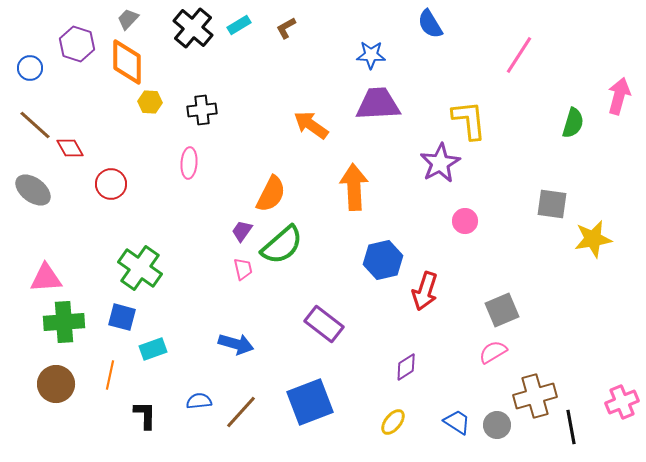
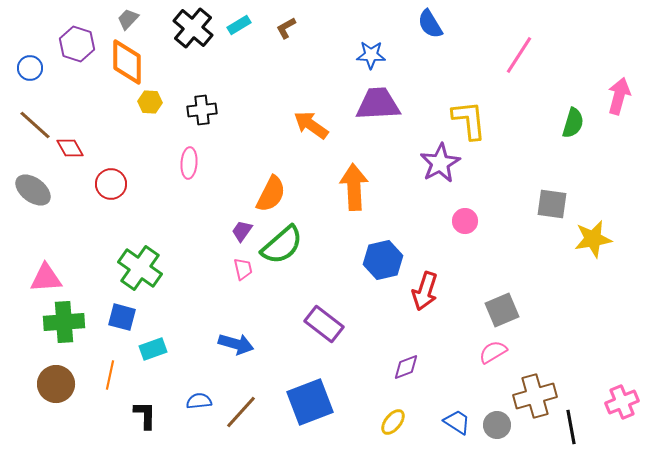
purple diamond at (406, 367): rotated 12 degrees clockwise
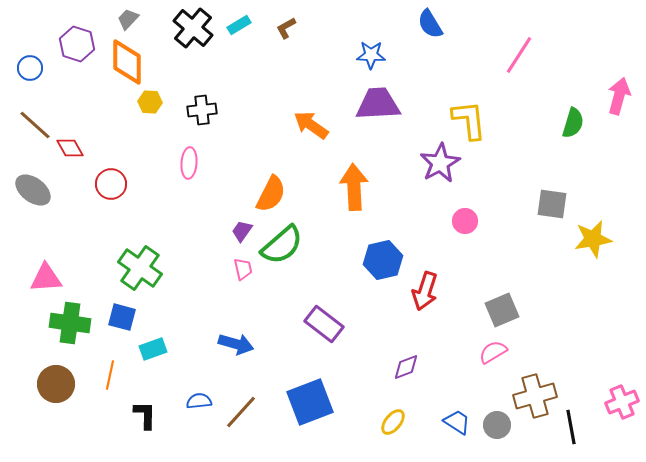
green cross at (64, 322): moved 6 px right, 1 px down; rotated 12 degrees clockwise
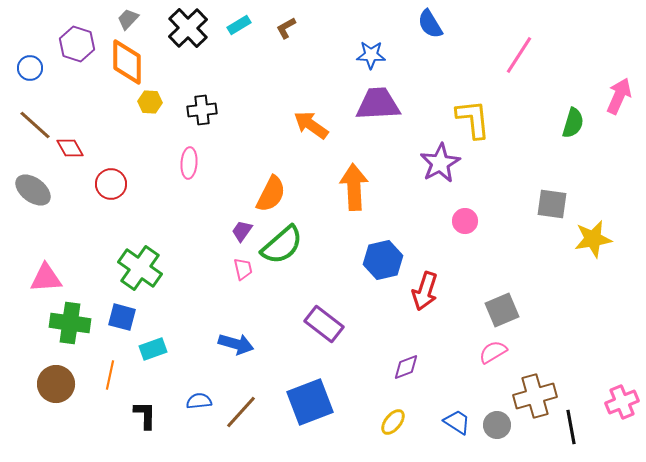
black cross at (193, 28): moved 5 px left; rotated 6 degrees clockwise
pink arrow at (619, 96): rotated 9 degrees clockwise
yellow L-shape at (469, 120): moved 4 px right, 1 px up
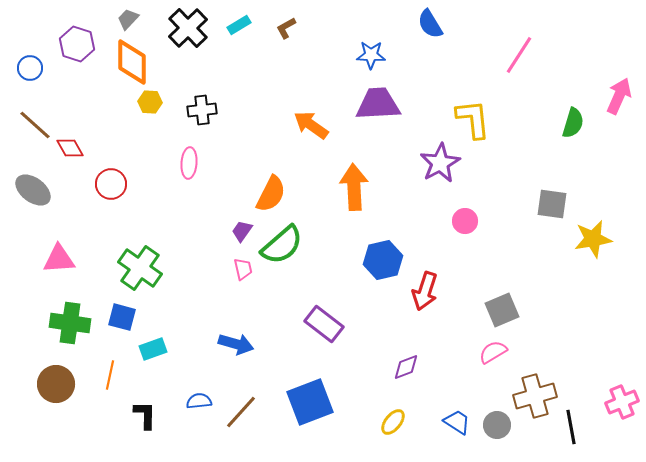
orange diamond at (127, 62): moved 5 px right
pink triangle at (46, 278): moved 13 px right, 19 px up
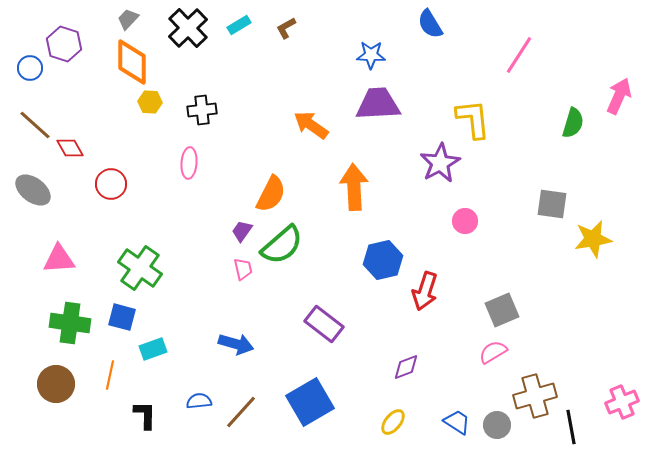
purple hexagon at (77, 44): moved 13 px left
blue square at (310, 402): rotated 9 degrees counterclockwise
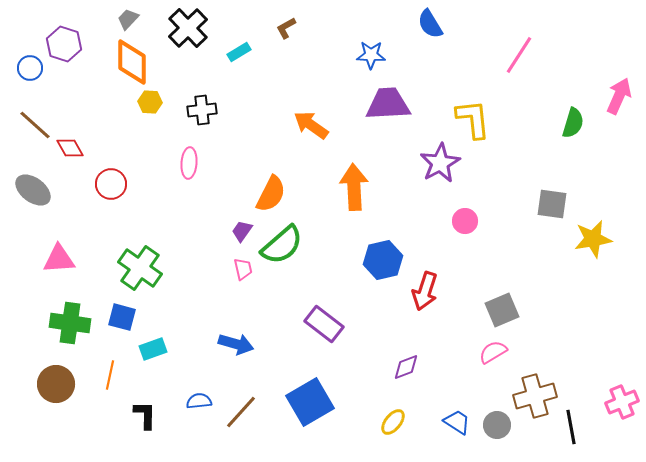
cyan rectangle at (239, 25): moved 27 px down
purple trapezoid at (378, 104): moved 10 px right
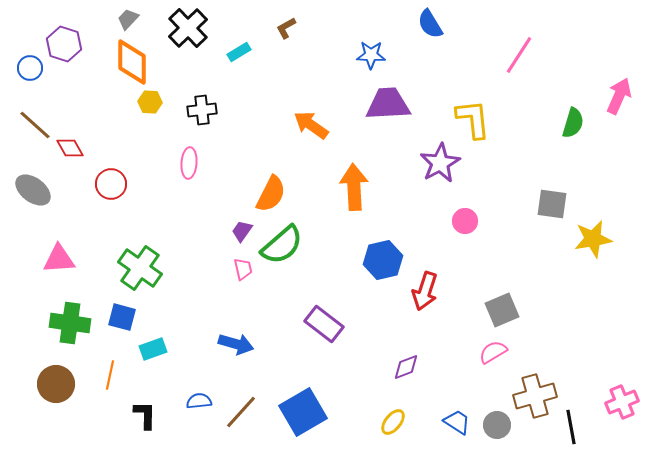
blue square at (310, 402): moved 7 px left, 10 px down
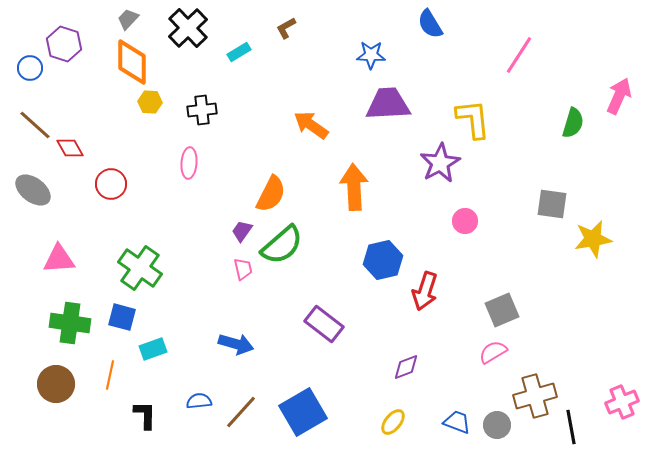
blue trapezoid at (457, 422): rotated 12 degrees counterclockwise
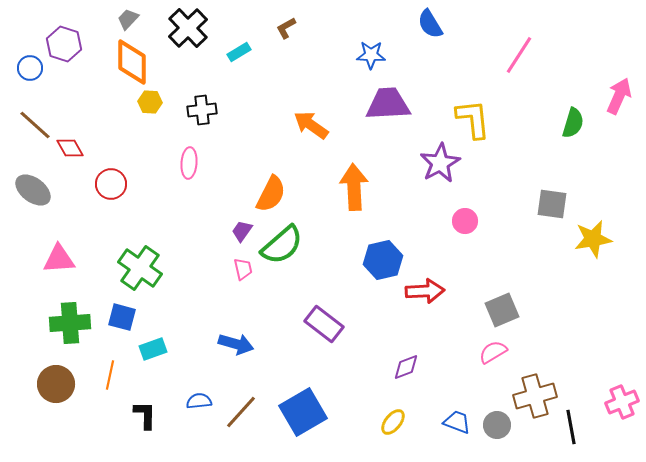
red arrow at (425, 291): rotated 111 degrees counterclockwise
green cross at (70, 323): rotated 12 degrees counterclockwise
